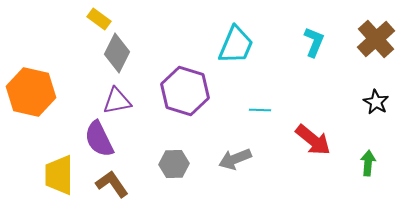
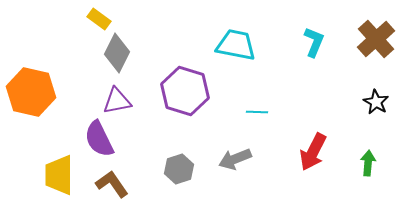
cyan trapezoid: rotated 102 degrees counterclockwise
cyan line: moved 3 px left, 2 px down
red arrow: moved 12 px down; rotated 78 degrees clockwise
gray hexagon: moved 5 px right, 5 px down; rotated 16 degrees counterclockwise
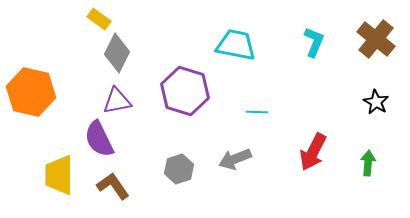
brown cross: rotated 9 degrees counterclockwise
brown L-shape: moved 1 px right, 2 px down
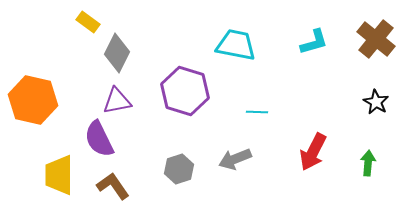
yellow rectangle: moved 11 px left, 3 px down
cyan L-shape: rotated 52 degrees clockwise
orange hexagon: moved 2 px right, 8 px down
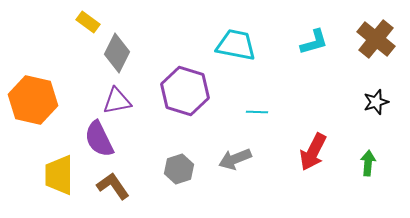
black star: rotated 25 degrees clockwise
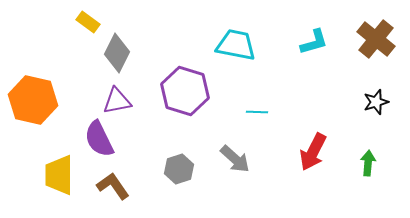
gray arrow: rotated 116 degrees counterclockwise
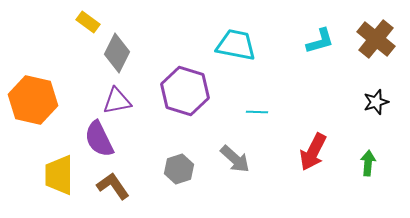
cyan L-shape: moved 6 px right, 1 px up
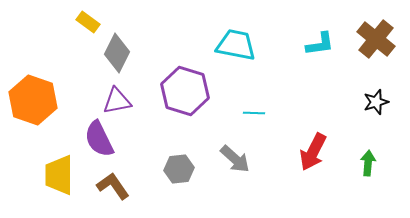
cyan L-shape: moved 3 px down; rotated 8 degrees clockwise
orange hexagon: rotated 6 degrees clockwise
cyan line: moved 3 px left, 1 px down
gray hexagon: rotated 12 degrees clockwise
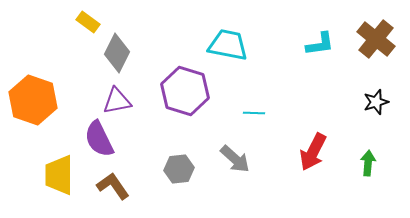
cyan trapezoid: moved 8 px left
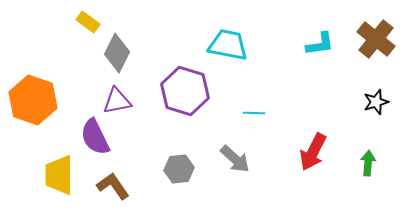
purple semicircle: moved 4 px left, 2 px up
